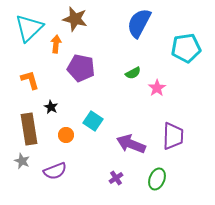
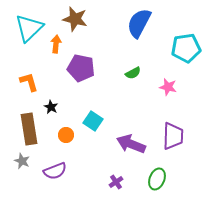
orange L-shape: moved 1 px left, 2 px down
pink star: moved 11 px right, 1 px up; rotated 24 degrees counterclockwise
purple cross: moved 4 px down
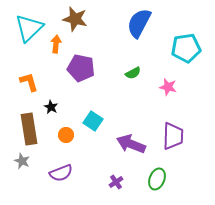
purple semicircle: moved 6 px right, 2 px down
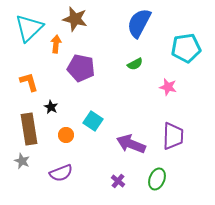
green semicircle: moved 2 px right, 9 px up
purple cross: moved 2 px right, 1 px up; rotated 16 degrees counterclockwise
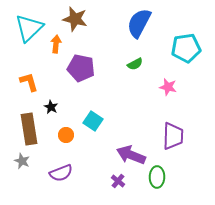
purple arrow: moved 11 px down
green ellipse: moved 2 px up; rotated 20 degrees counterclockwise
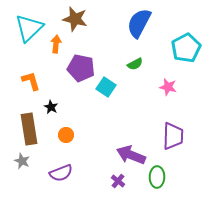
cyan pentagon: rotated 20 degrees counterclockwise
orange L-shape: moved 2 px right, 1 px up
cyan square: moved 13 px right, 34 px up
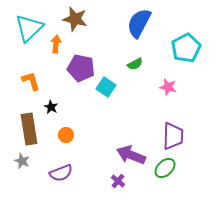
green ellipse: moved 8 px right, 9 px up; rotated 45 degrees clockwise
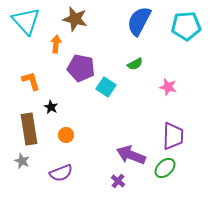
blue semicircle: moved 2 px up
cyan triangle: moved 3 px left, 7 px up; rotated 28 degrees counterclockwise
cyan pentagon: moved 22 px up; rotated 24 degrees clockwise
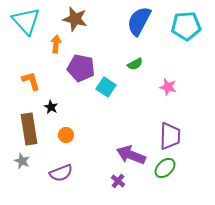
purple trapezoid: moved 3 px left
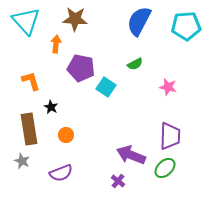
brown star: rotated 10 degrees counterclockwise
